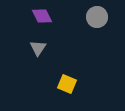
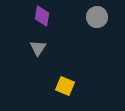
purple diamond: rotated 35 degrees clockwise
yellow square: moved 2 px left, 2 px down
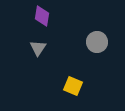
gray circle: moved 25 px down
yellow square: moved 8 px right
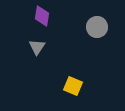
gray circle: moved 15 px up
gray triangle: moved 1 px left, 1 px up
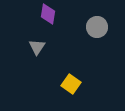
purple diamond: moved 6 px right, 2 px up
yellow square: moved 2 px left, 2 px up; rotated 12 degrees clockwise
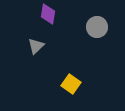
gray triangle: moved 1 px left, 1 px up; rotated 12 degrees clockwise
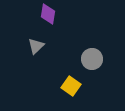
gray circle: moved 5 px left, 32 px down
yellow square: moved 2 px down
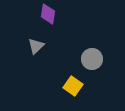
yellow square: moved 2 px right
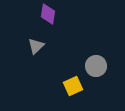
gray circle: moved 4 px right, 7 px down
yellow square: rotated 30 degrees clockwise
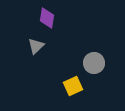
purple diamond: moved 1 px left, 4 px down
gray circle: moved 2 px left, 3 px up
